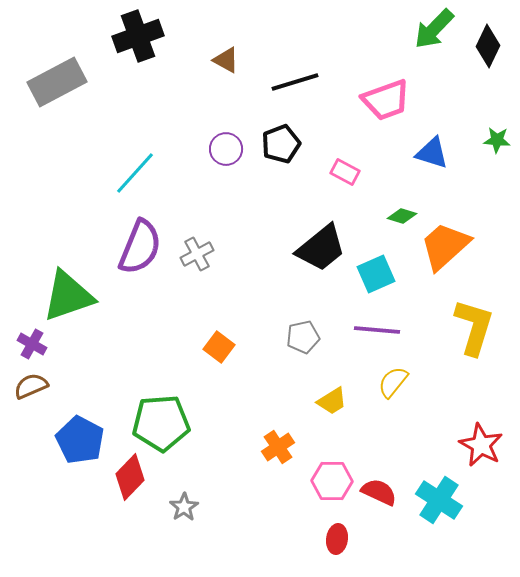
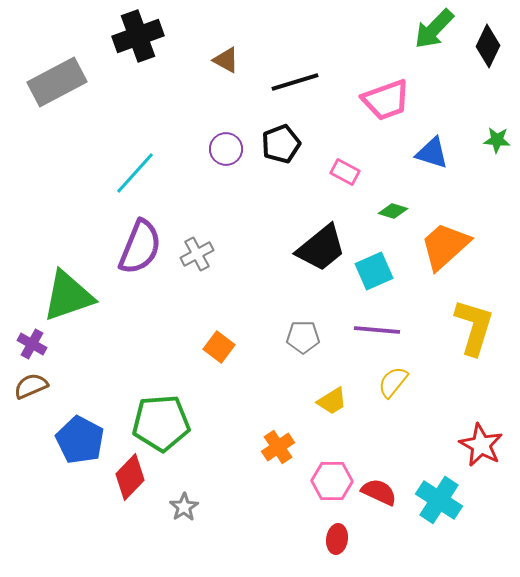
green diamond: moved 9 px left, 5 px up
cyan square: moved 2 px left, 3 px up
gray pentagon: rotated 12 degrees clockwise
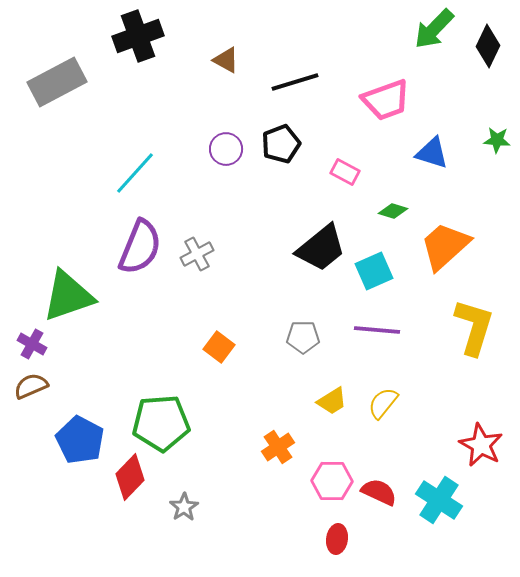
yellow semicircle: moved 10 px left, 21 px down
